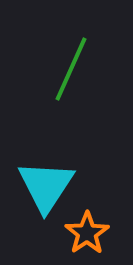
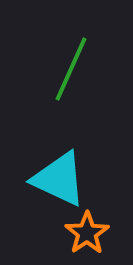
cyan triangle: moved 13 px right, 7 px up; rotated 38 degrees counterclockwise
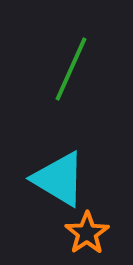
cyan triangle: rotated 6 degrees clockwise
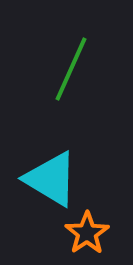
cyan triangle: moved 8 px left
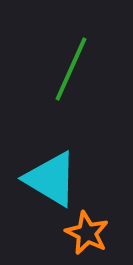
orange star: rotated 12 degrees counterclockwise
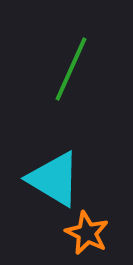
cyan triangle: moved 3 px right
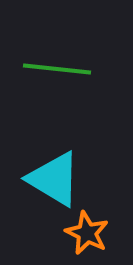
green line: moved 14 px left; rotated 72 degrees clockwise
